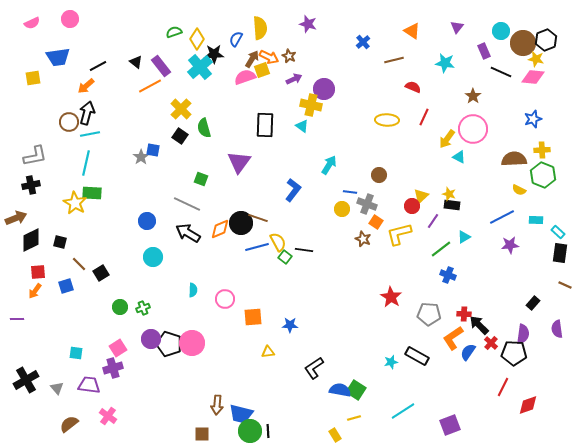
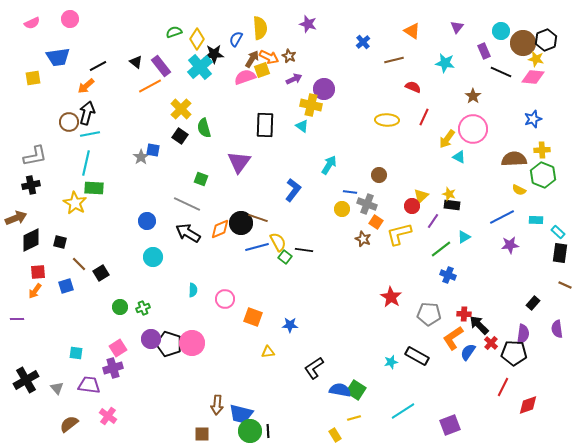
green rectangle at (92, 193): moved 2 px right, 5 px up
orange square at (253, 317): rotated 24 degrees clockwise
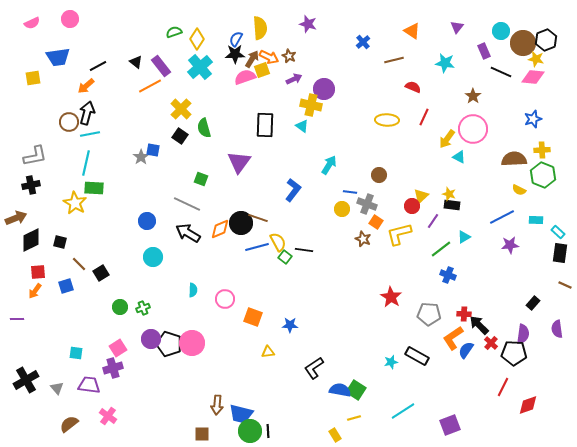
black star at (214, 54): moved 21 px right
blue semicircle at (468, 352): moved 2 px left, 2 px up
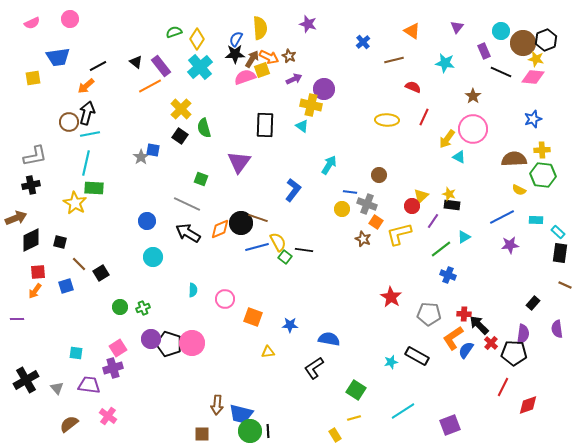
green hexagon at (543, 175): rotated 15 degrees counterclockwise
blue semicircle at (340, 390): moved 11 px left, 51 px up
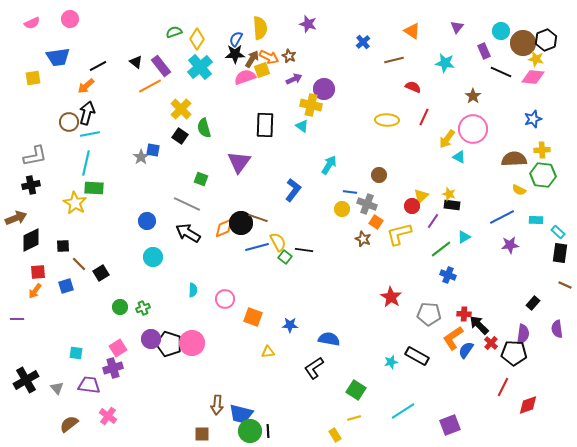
orange diamond at (220, 229): moved 4 px right, 1 px up
black square at (60, 242): moved 3 px right, 4 px down; rotated 16 degrees counterclockwise
